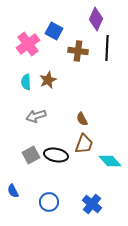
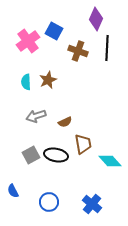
pink cross: moved 3 px up
brown cross: rotated 12 degrees clockwise
brown semicircle: moved 17 px left, 3 px down; rotated 88 degrees counterclockwise
brown trapezoid: moved 1 px left; rotated 30 degrees counterclockwise
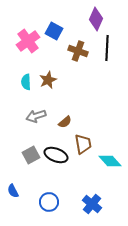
brown semicircle: rotated 16 degrees counterclockwise
black ellipse: rotated 10 degrees clockwise
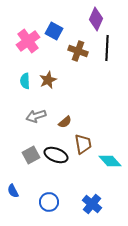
cyan semicircle: moved 1 px left, 1 px up
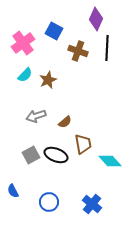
pink cross: moved 5 px left, 2 px down
cyan semicircle: moved 6 px up; rotated 133 degrees counterclockwise
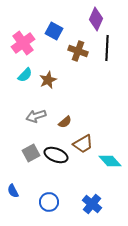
brown trapezoid: rotated 70 degrees clockwise
gray square: moved 2 px up
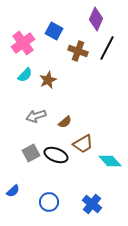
black line: rotated 25 degrees clockwise
blue semicircle: rotated 104 degrees counterclockwise
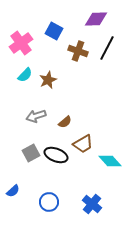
purple diamond: rotated 65 degrees clockwise
pink cross: moved 2 px left
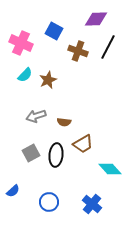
pink cross: rotated 30 degrees counterclockwise
black line: moved 1 px right, 1 px up
brown semicircle: moved 1 px left; rotated 48 degrees clockwise
black ellipse: rotated 75 degrees clockwise
cyan diamond: moved 8 px down
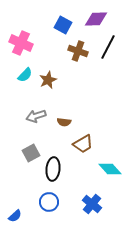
blue square: moved 9 px right, 6 px up
black ellipse: moved 3 px left, 14 px down
blue semicircle: moved 2 px right, 25 px down
